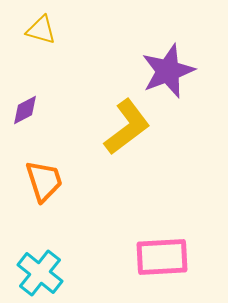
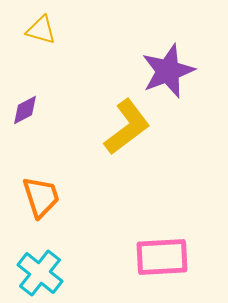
orange trapezoid: moved 3 px left, 16 px down
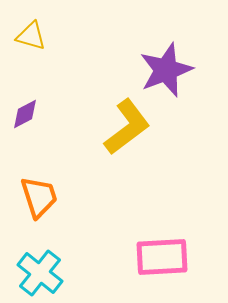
yellow triangle: moved 10 px left, 6 px down
purple star: moved 2 px left, 1 px up
purple diamond: moved 4 px down
orange trapezoid: moved 2 px left
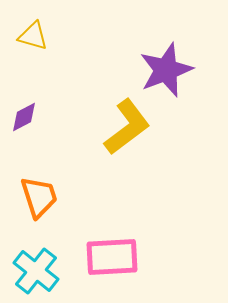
yellow triangle: moved 2 px right
purple diamond: moved 1 px left, 3 px down
pink rectangle: moved 50 px left
cyan cross: moved 4 px left, 2 px up
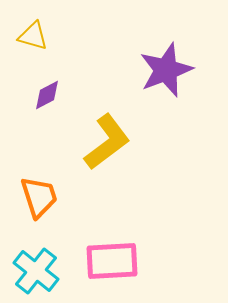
purple diamond: moved 23 px right, 22 px up
yellow L-shape: moved 20 px left, 15 px down
pink rectangle: moved 4 px down
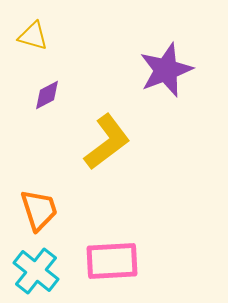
orange trapezoid: moved 13 px down
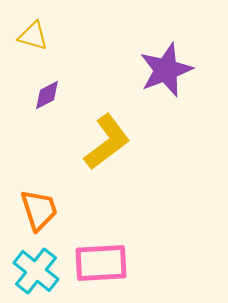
pink rectangle: moved 11 px left, 2 px down
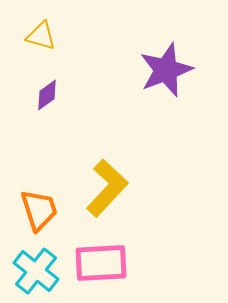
yellow triangle: moved 8 px right
purple diamond: rotated 8 degrees counterclockwise
yellow L-shape: moved 46 px down; rotated 10 degrees counterclockwise
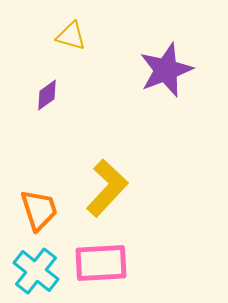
yellow triangle: moved 30 px right
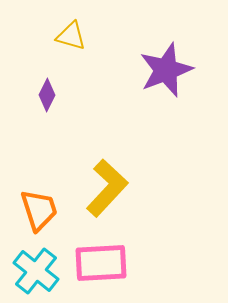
purple diamond: rotated 28 degrees counterclockwise
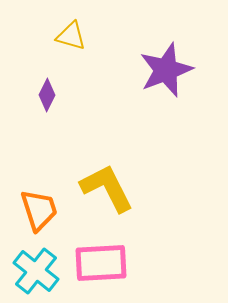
yellow L-shape: rotated 70 degrees counterclockwise
